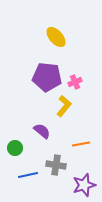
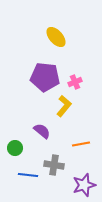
purple pentagon: moved 2 px left
gray cross: moved 2 px left
blue line: rotated 18 degrees clockwise
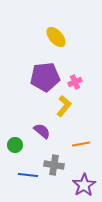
purple pentagon: rotated 12 degrees counterclockwise
green circle: moved 3 px up
purple star: rotated 15 degrees counterclockwise
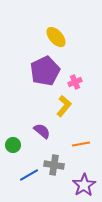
purple pentagon: moved 6 px up; rotated 20 degrees counterclockwise
green circle: moved 2 px left
blue line: moved 1 px right; rotated 36 degrees counterclockwise
